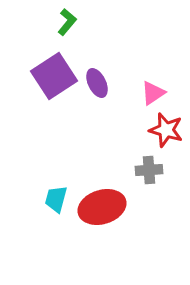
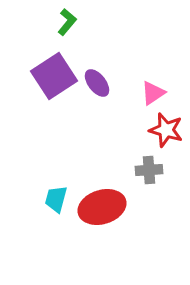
purple ellipse: rotated 12 degrees counterclockwise
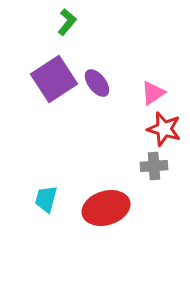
purple square: moved 3 px down
red star: moved 2 px left, 1 px up
gray cross: moved 5 px right, 4 px up
cyan trapezoid: moved 10 px left
red ellipse: moved 4 px right, 1 px down
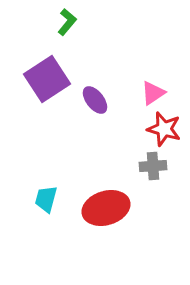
purple square: moved 7 px left
purple ellipse: moved 2 px left, 17 px down
gray cross: moved 1 px left
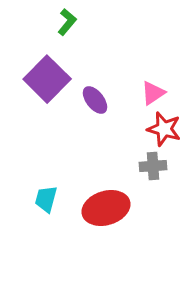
purple square: rotated 12 degrees counterclockwise
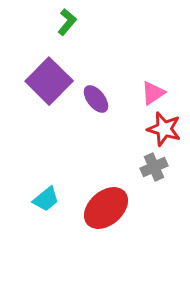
purple square: moved 2 px right, 2 px down
purple ellipse: moved 1 px right, 1 px up
gray cross: moved 1 px right, 1 px down; rotated 20 degrees counterclockwise
cyan trapezoid: rotated 144 degrees counterclockwise
red ellipse: rotated 24 degrees counterclockwise
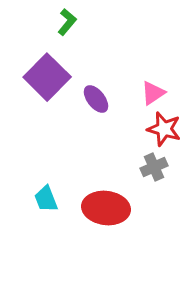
purple square: moved 2 px left, 4 px up
cyan trapezoid: rotated 108 degrees clockwise
red ellipse: rotated 48 degrees clockwise
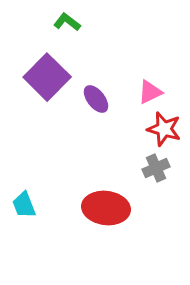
green L-shape: rotated 92 degrees counterclockwise
pink triangle: moved 3 px left, 1 px up; rotated 8 degrees clockwise
gray cross: moved 2 px right, 1 px down
cyan trapezoid: moved 22 px left, 6 px down
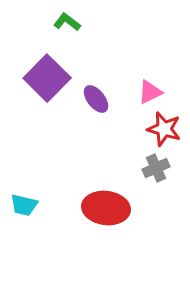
purple square: moved 1 px down
cyan trapezoid: rotated 56 degrees counterclockwise
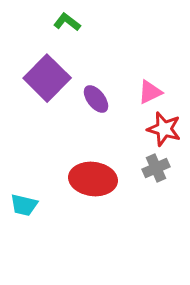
red ellipse: moved 13 px left, 29 px up
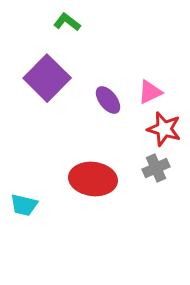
purple ellipse: moved 12 px right, 1 px down
